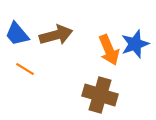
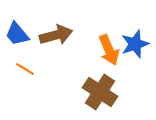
brown cross: moved 3 px up; rotated 16 degrees clockwise
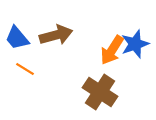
blue trapezoid: moved 4 px down
orange arrow: moved 3 px right; rotated 56 degrees clockwise
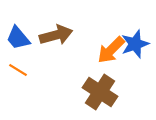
blue trapezoid: moved 1 px right
orange arrow: moved 1 px left; rotated 12 degrees clockwise
orange line: moved 7 px left, 1 px down
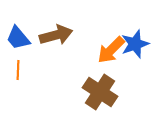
orange line: rotated 60 degrees clockwise
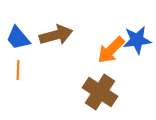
blue star: moved 2 px right, 4 px up; rotated 12 degrees clockwise
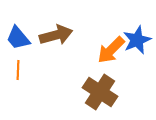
blue star: rotated 16 degrees counterclockwise
